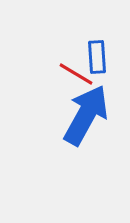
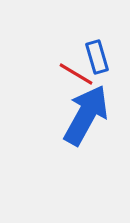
blue rectangle: rotated 12 degrees counterclockwise
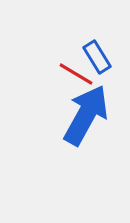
blue rectangle: rotated 16 degrees counterclockwise
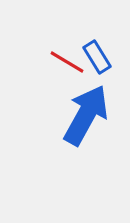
red line: moved 9 px left, 12 px up
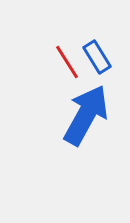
red line: rotated 27 degrees clockwise
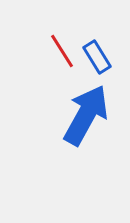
red line: moved 5 px left, 11 px up
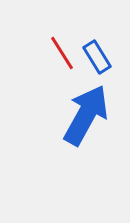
red line: moved 2 px down
